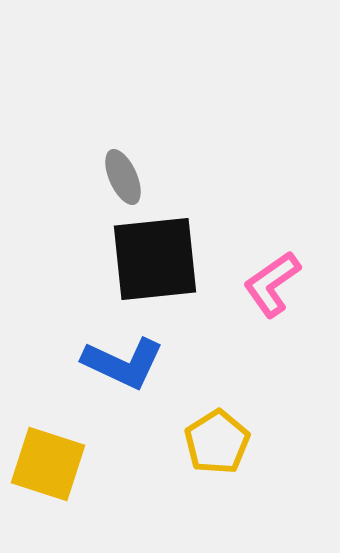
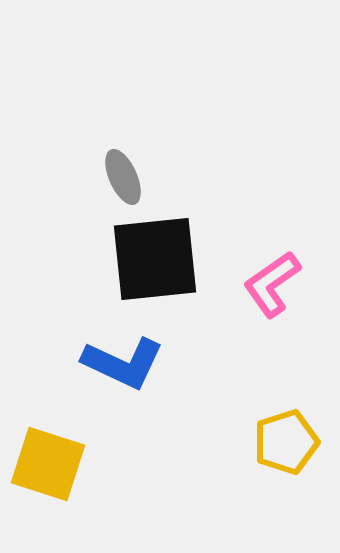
yellow pentagon: moved 69 px right; rotated 14 degrees clockwise
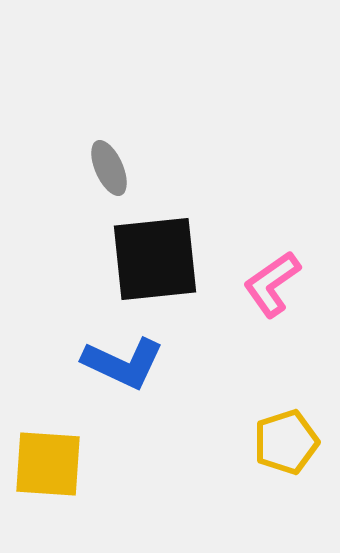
gray ellipse: moved 14 px left, 9 px up
yellow square: rotated 14 degrees counterclockwise
